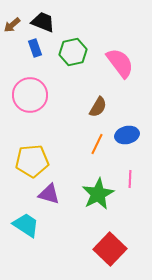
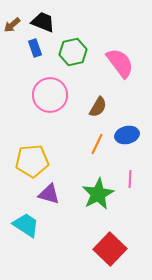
pink circle: moved 20 px right
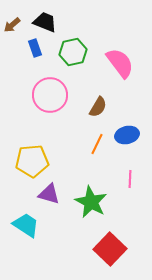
black trapezoid: moved 2 px right
green star: moved 7 px left, 8 px down; rotated 16 degrees counterclockwise
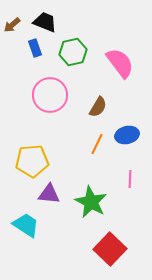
purple triangle: rotated 10 degrees counterclockwise
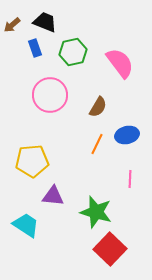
purple triangle: moved 4 px right, 2 px down
green star: moved 5 px right, 10 px down; rotated 12 degrees counterclockwise
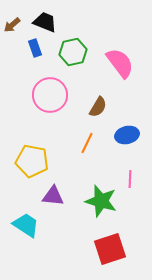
orange line: moved 10 px left, 1 px up
yellow pentagon: rotated 16 degrees clockwise
green star: moved 5 px right, 11 px up
red square: rotated 28 degrees clockwise
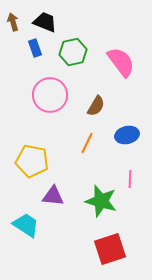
brown arrow: moved 1 px right, 3 px up; rotated 114 degrees clockwise
pink semicircle: moved 1 px right, 1 px up
brown semicircle: moved 2 px left, 1 px up
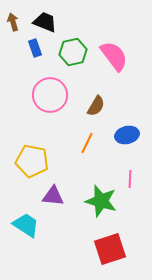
pink semicircle: moved 7 px left, 6 px up
